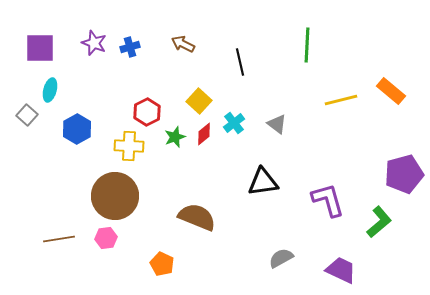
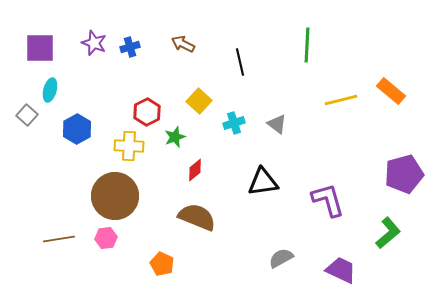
cyan cross: rotated 20 degrees clockwise
red diamond: moved 9 px left, 36 px down
green L-shape: moved 9 px right, 11 px down
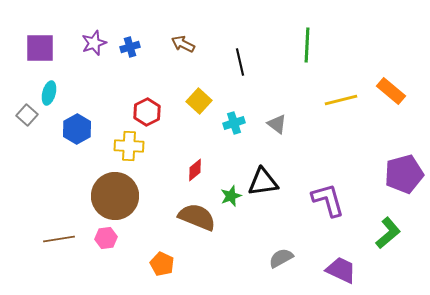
purple star: rotated 30 degrees clockwise
cyan ellipse: moved 1 px left, 3 px down
green star: moved 56 px right, 59 px down
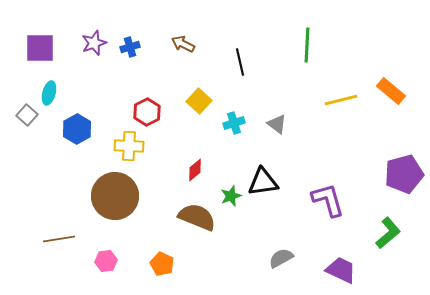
pink hexagon: moved 23 px down
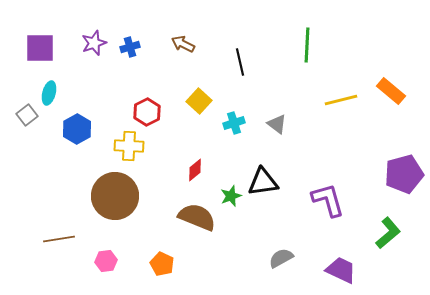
gray square: rotated 10 degrees clockwise
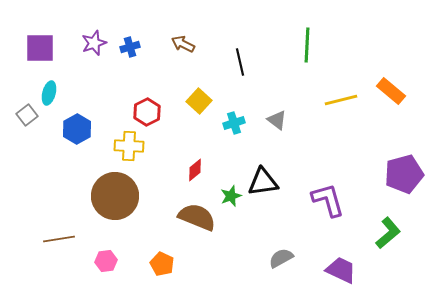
gray triangle: moved 4 px up
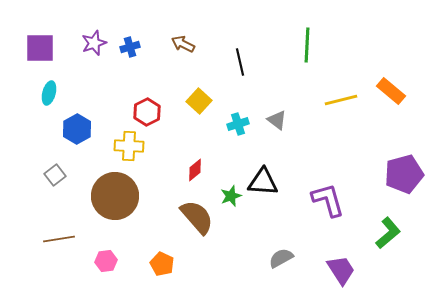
gray square: moved 28 px right, 60 px down
cyan cross: moved 4 px right, 1 px down
black triangle: rotated 12 degrees clockwise
brown semicircle: rotated 27 degrees clockwise
purple trapezoid: rotated 32 degrees clockwise
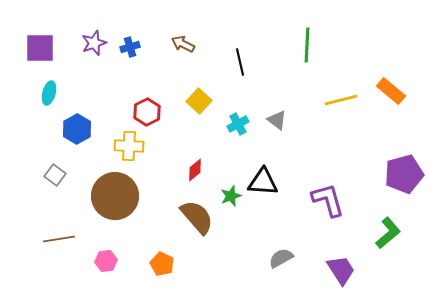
cyan cross: rotated 10 degrees counterclockwise
gray square: rotated 15 degrees counterclockwise
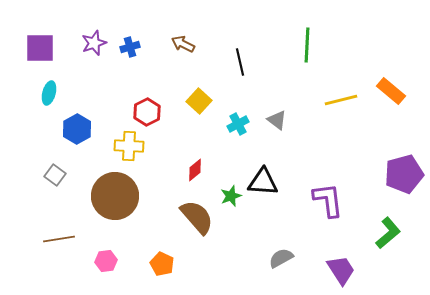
purple L-shape: rotated 9 degrees clockwise
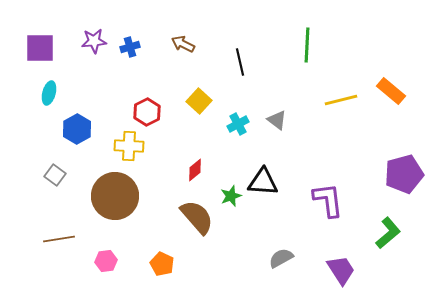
purple star: moved 2 px up; rotated 15 degrees clockwise
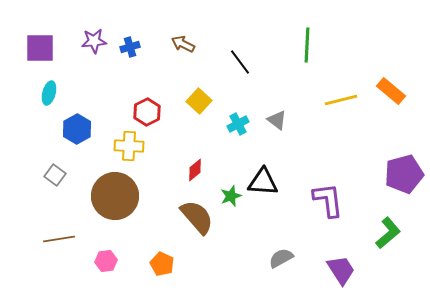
black line: rotated 24 degrees counterclockwise
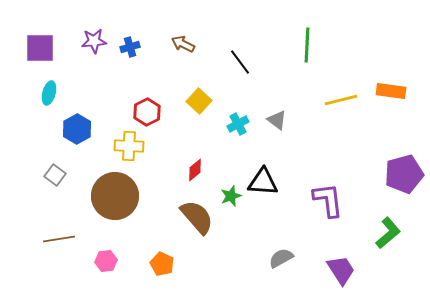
orange rectangle: rotated 32 degrees counterclockwise
